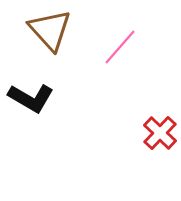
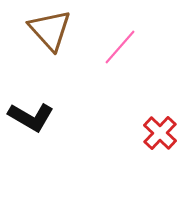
black L-shape: moved 19 px down
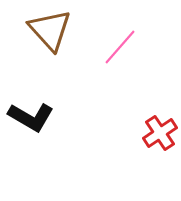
red cross: rotated 12 degrees clockwise
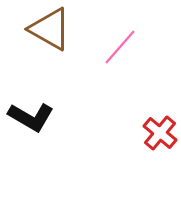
brown triangle: moved 1 px up; rotated 18 degrees counterclockwise
red cross: rotated 16 degrees counterclockwise
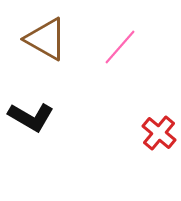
brown triangle: moved 4 px left, 10 px down
red cross: moved 1 px left
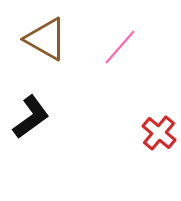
black L-shape: rotated 66 degrees counterclockwise
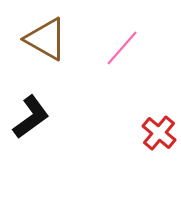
pink line: moved 2 px right, 1 px down
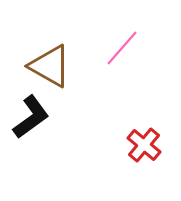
brown triangle: moved 4 px right, 27 px down
red cross: moved 15 px left, 12 px down
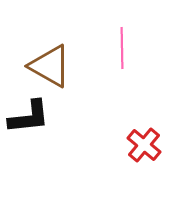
pink line: rotated 42 degrees counterclockwise
black L-shape: moved 2 px left; rotated 30 degrees clockwise
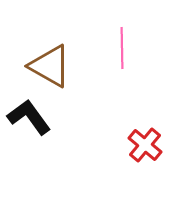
black L-shape: rotated 120 degrees counterclockwise
red cross: moved 1 px right
